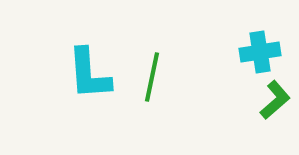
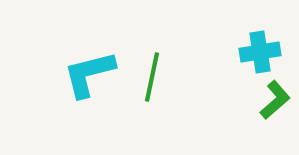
cyan L-shape: rotated 80 degrees clockwise
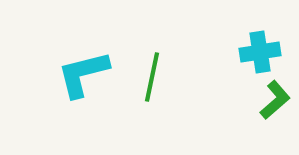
cyan L-shape: moved 6 px left
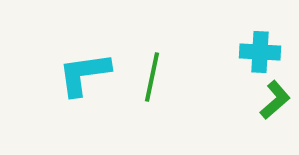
cyan cross: rotated 12 degrees clockwise
cyan L-shape: moved 1 px right; rotated 6 degrees clockwise
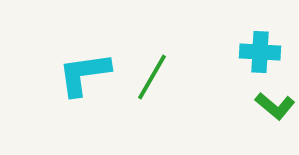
green line: rotated 18 degrees clockwise
green L-shape: moved 6 px down; rotated 81 degrees clockwise
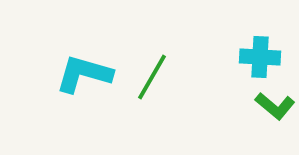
cyan cross: moved 5 px down
cyan L-shape: rotated 24 degrees clockwise
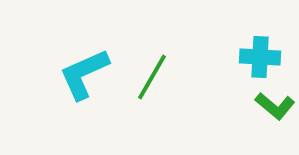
cyan L-shape: rotated 40 degrees counterclockwise
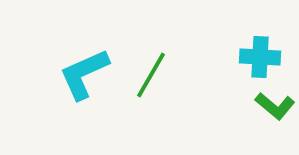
green line: moved 1 px left, 2 px up
